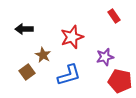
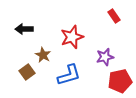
red pentagon: rotated 25 degrees counterclockwise
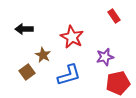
red star: rotated 25 degrees counterclockwise
red pentagon: moved 2 px left, 2 px down
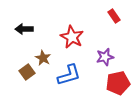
brown star: moved 3 px down
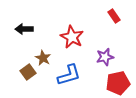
brown square: moved 1 px right
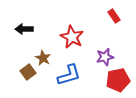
red pentagon: moved 3 px up
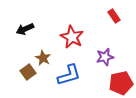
black arrow: moved 1 px right; rotated 24 degrees counterclockwise
red pentagon: moved 3 px right, 3 px down
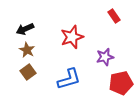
red star: rotated 25 degrees clockwise
brown star: moved 16 px left, 8 px up
blue L-shape: moved 4 px down
